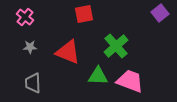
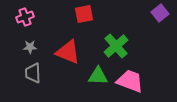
pink cross: rotated 30 degrees clockwise
gray trapezoid: moved 10 px up
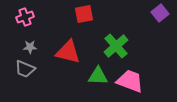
red triangle: rotated 8 degrees counterclockwise
gray trapezoid: moved 8 px left, 4 px up; rotated 65 degrees counterclockwise
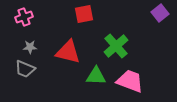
pink cross: moved 1 px left
green triangle: moved 2 px left
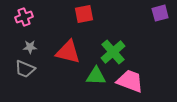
purple square: rotated 24 degrees clockwise
green cross: moved 3 px left, 6 px down
